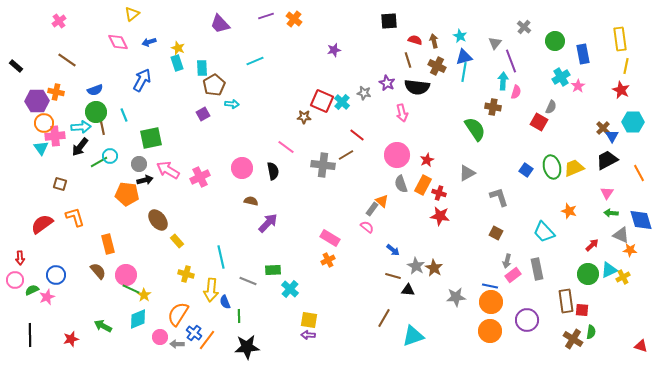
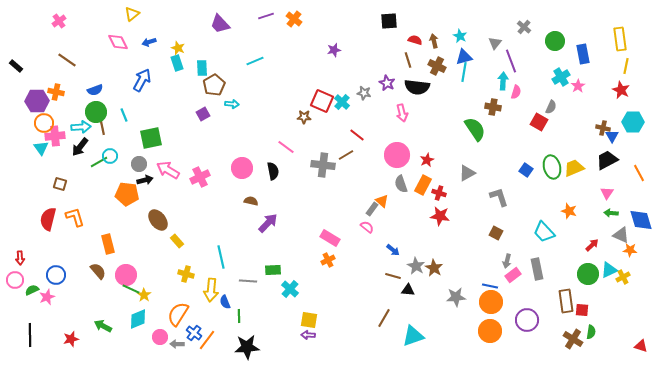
brown cross at (603, 128): rotated 32 degrees counterclockwise
red semicircle at (42, 224): moved 6 px right, 5 px up; rotated 40 degrees counterclockwise
gray line at (248, 281): rotated 18 degrees counterclockwise
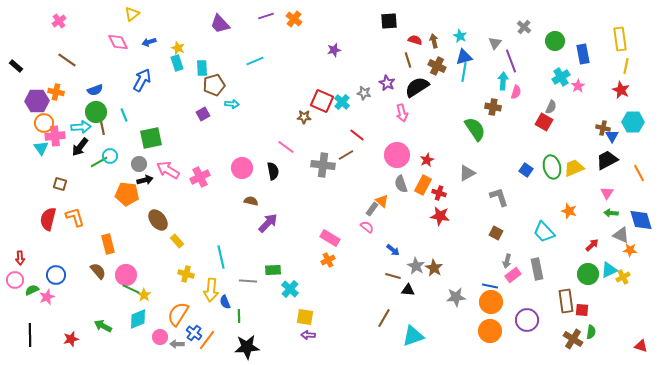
brown pentagon at (214, 85): rotated 15 degrees clockwise
black semicircle at (417, 87): rotated 140 degrees clockwise
red square at (539, 122): moved 5 px right
yellow square at (309, 320): moved 4 px left, 3 px up
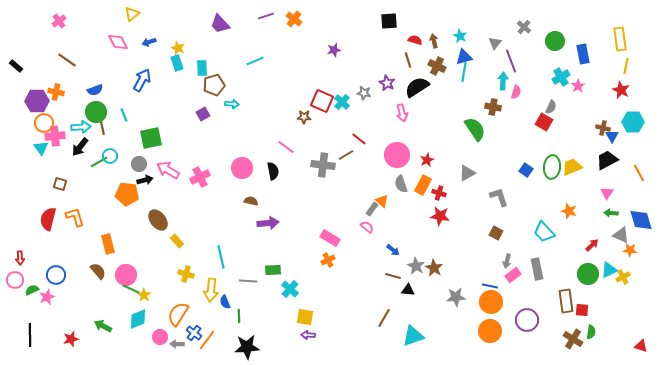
red line at (357, 135): moved 2 px right, 4 px down
green ellipse at (552, 167): rotated 20 degrees clockwise
yellow trapezoid at (574, 168): moved 2 px left, 1 px up
purple arrow at (268, 223): rotated 40 degrees clockwise
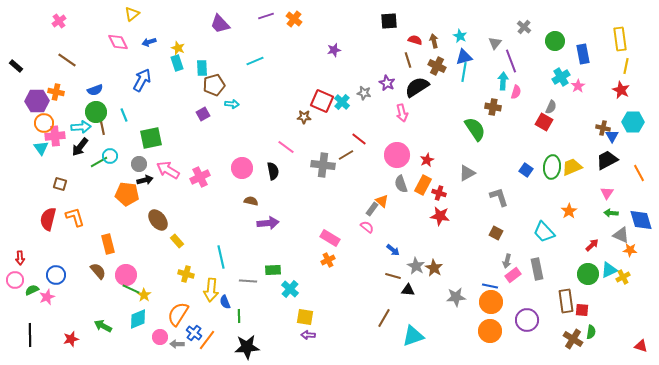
orange star at (569, 211): rotated 21 degrees clockwise
